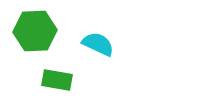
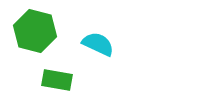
green hexagon: rotated 18 degrees clockwise
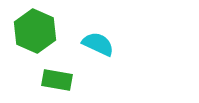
green hexagon: rotated 9 degrees clockwise
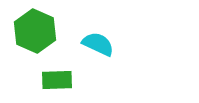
green rectangle: rotated 12 degrees counterclockwise
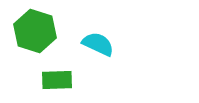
green hexagon: rotated 6 degrees counterclockwise
